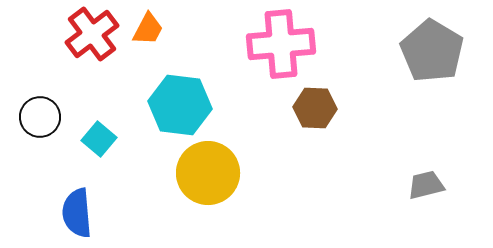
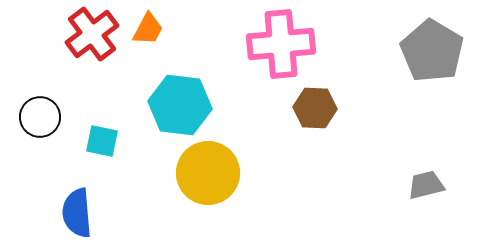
cyan square: moved 3 px right, 2 px down; rotated 28 degrees counterclockwise
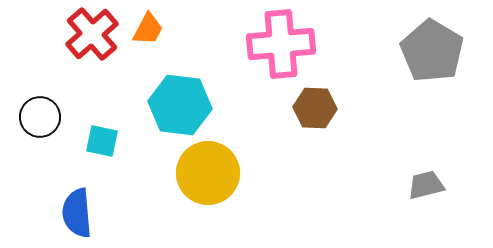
red cross: rotated 4 degrees counterclockwise
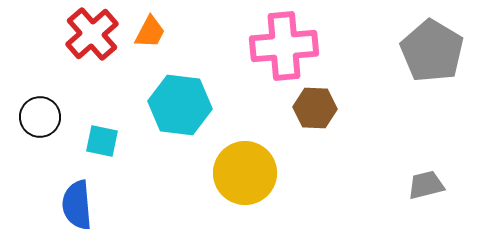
orange trapezoid: moved 2 px right, 3 px down
pink cross: moved 3 px right, 2 px down
yellow circle: moved 37 px right
blue semicircle: moved 8 px up
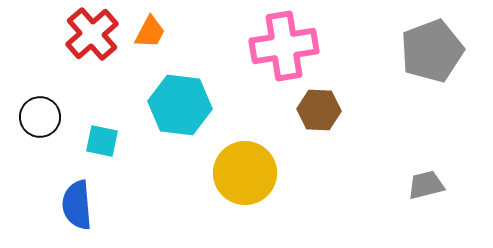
pink cross: rotated 4 degrees counterclockwise
gray pentagon: rotated 20 degrees clockwise
brown hexagon: moved 4 px right, 2 px down
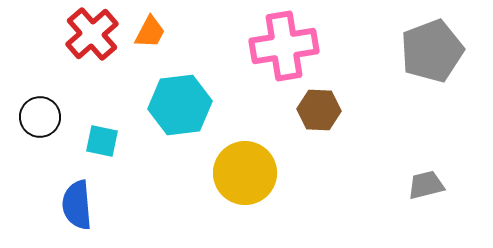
cyan hexagon: rotated 14 degrees counterclockwise
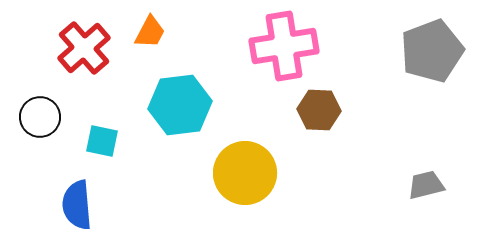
red cross: moved 8 px left, 14 px down
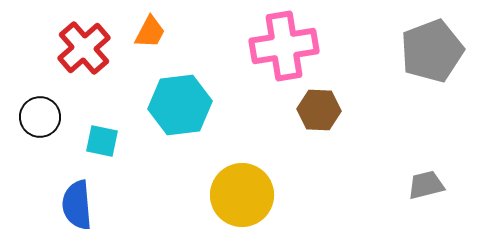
yellow circle: moved 3 px left, 22 px down
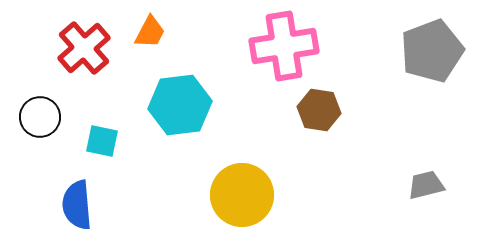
brown hexagon: rotated 6 degrees clockwise
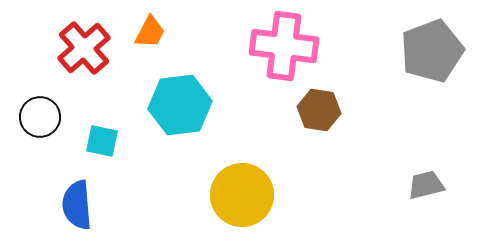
pink cross: rotated 16 degrees clockwise
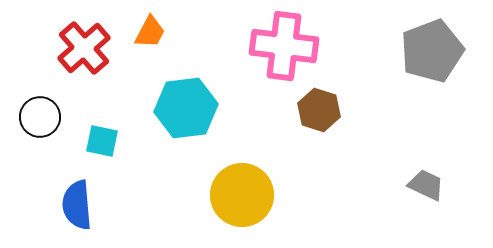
cyan hexagon: moved 6 px right, 3 px down
brown hexagon: rotated 9 degrees clockwise
gray trapezoid: rotated 39 degrees clockwise
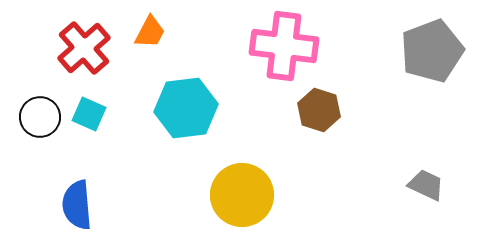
cyan square: moved 13 px left, 27 px up; rotated 12 degrees clockwise
